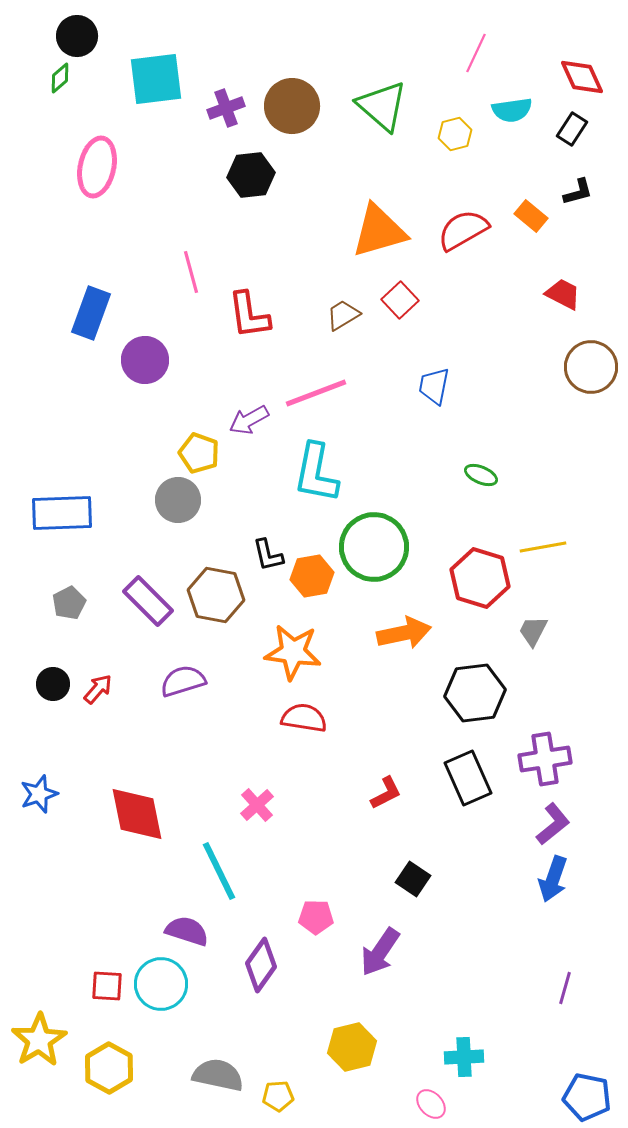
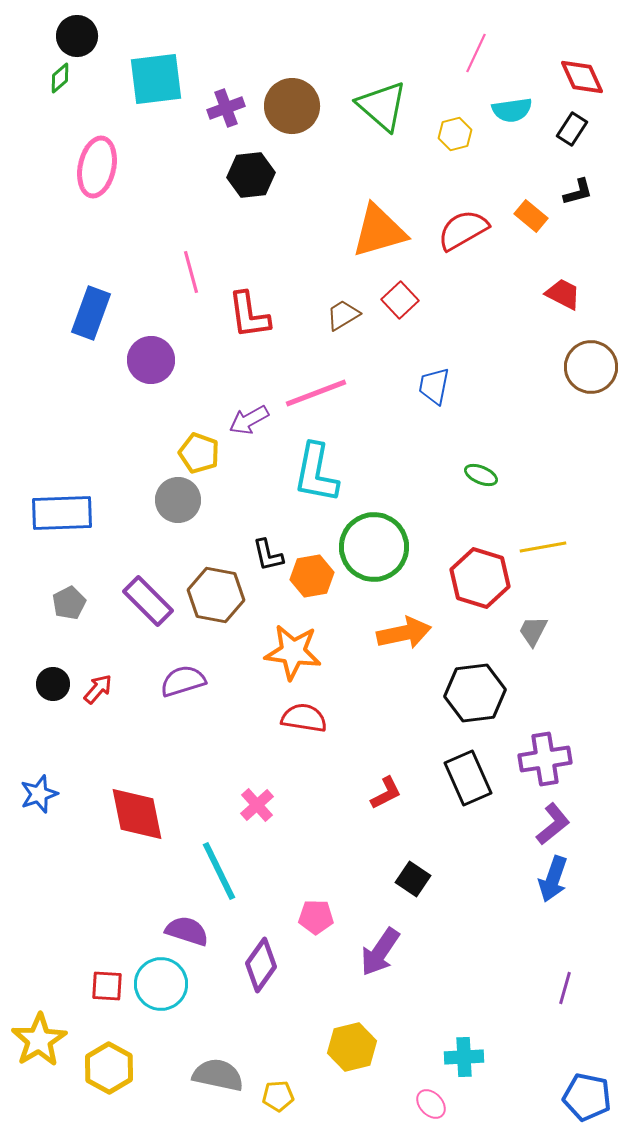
purple circle at (145, 360): moved 6 px right
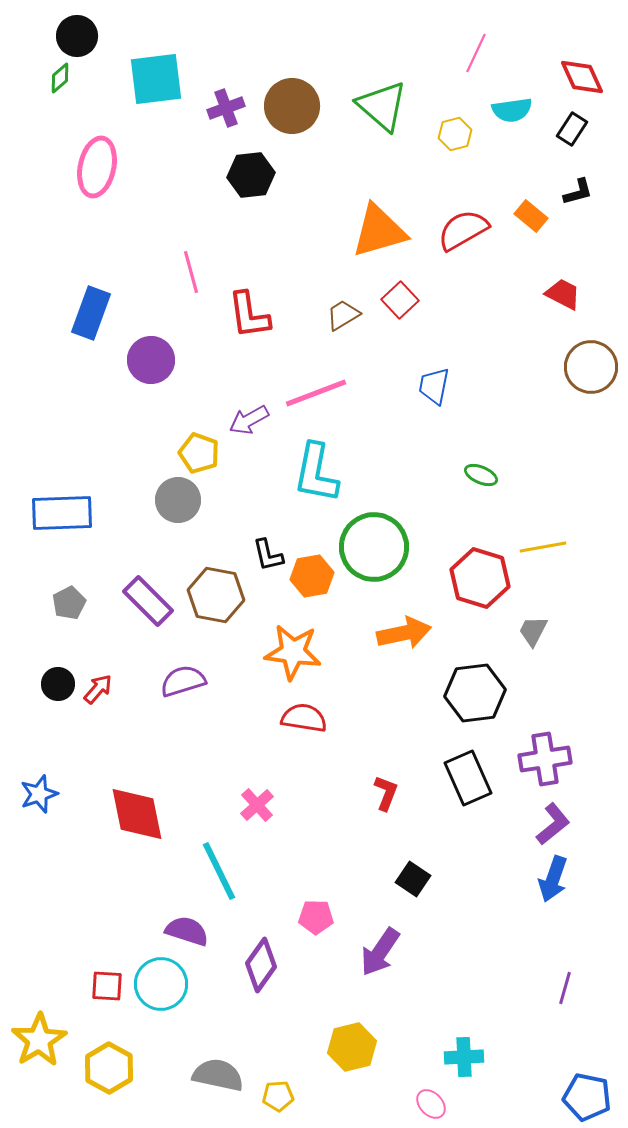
black circle at (53, 684): moved 5 px right
red L-shape at (386, 793): rotated 42 degrees counterclockwise
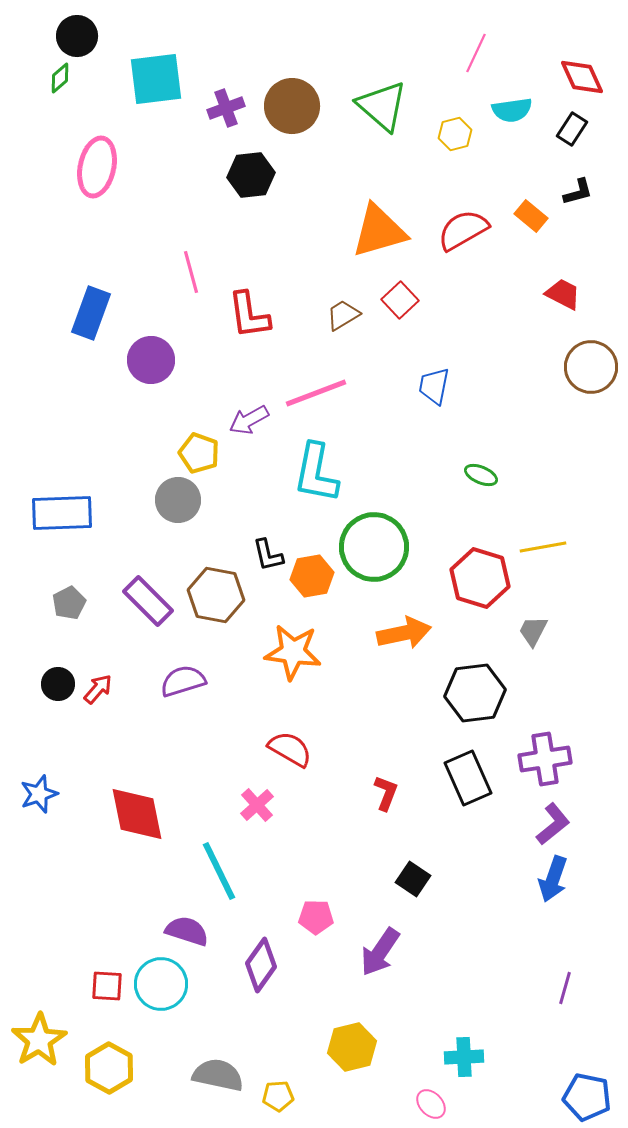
red semicircle at (304, 718): moved 14 px left, 31 px down; rotated 21 degrees clockwise
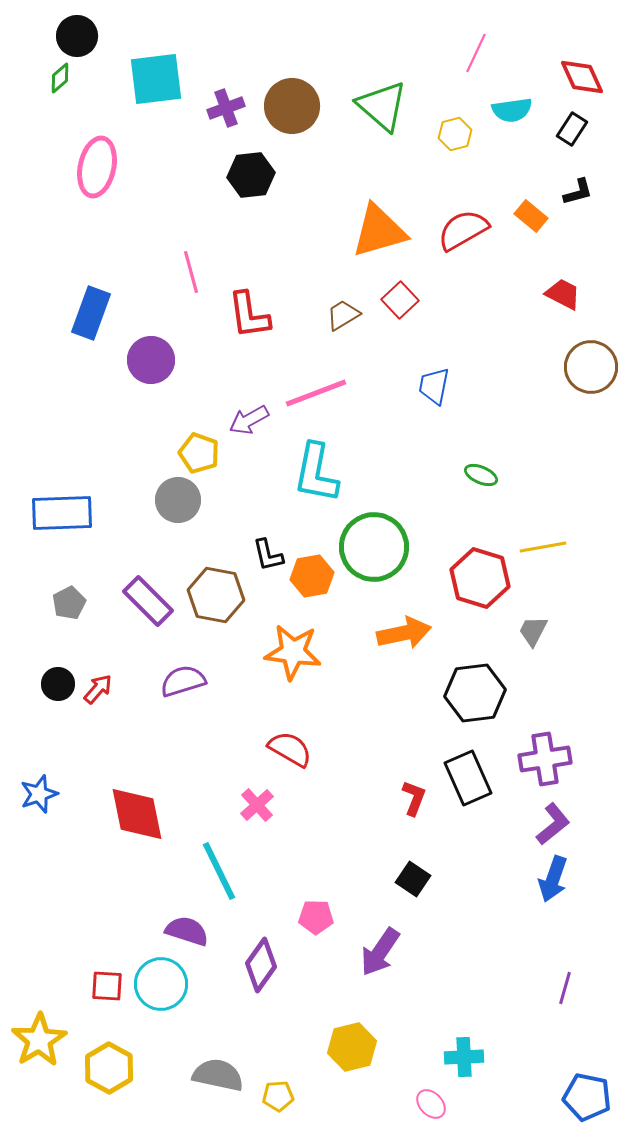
red L-shape at (386, 793): moved 28 px right, 5 px down
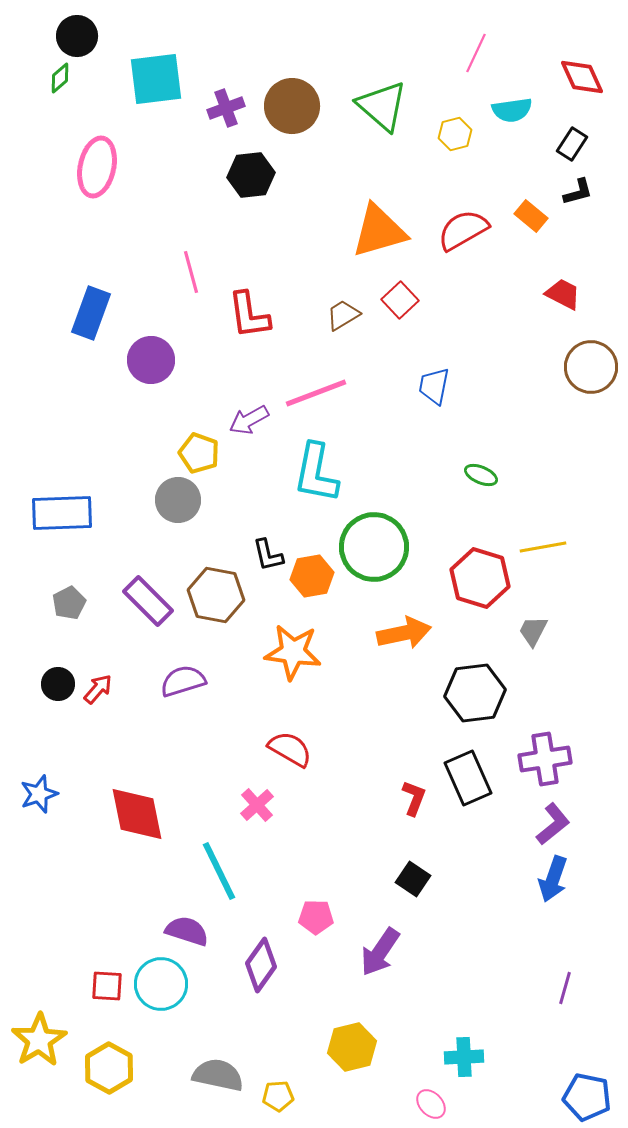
black rectangle at (572, 129): moved 15 px down
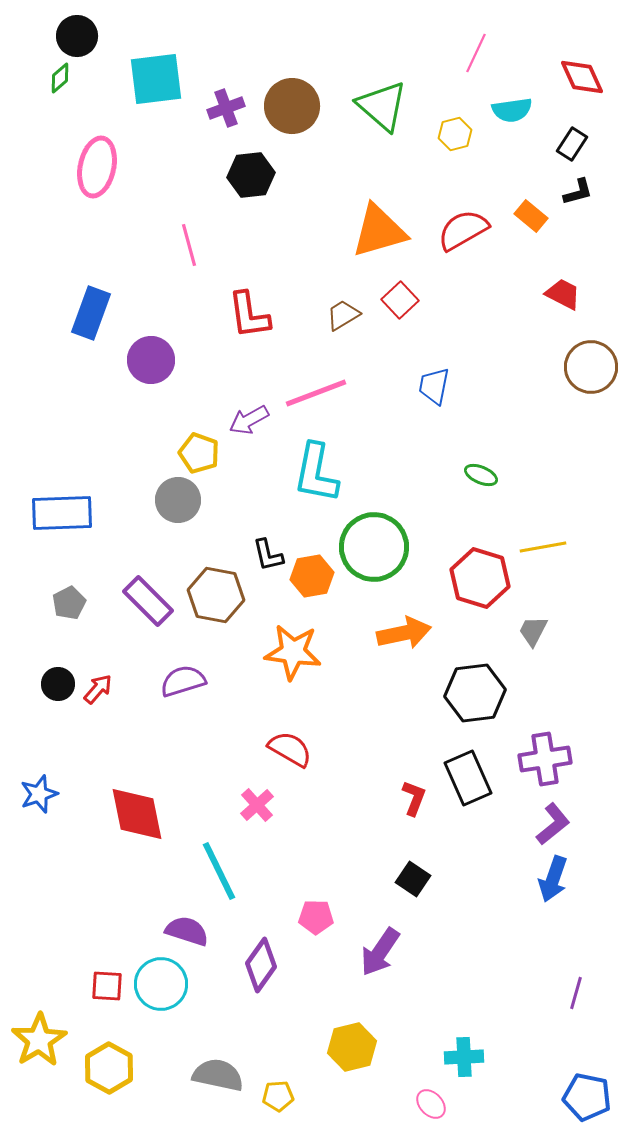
pink line at (191, 272): moved 2 px left, 27 px up
purple line at (565, 988): moved 11 px right, 5 px down
